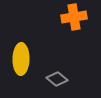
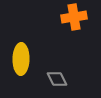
gray diamond: rotated 25 degrees clockwise
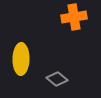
gray diamond: rotated 25 degrees counterclockwise
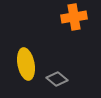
yellow ellipse: moved 5 px right, 5 px down; rotated 12 degrees counterclockwise
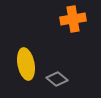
orange cross: moved 1 px left, 2 px down
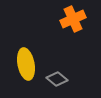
orange cross: rotated 15 degrees counterclockwise
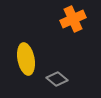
yellow ellipse: moved 5 px up
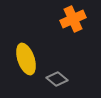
yellow ellipse: rotated 8 degrees counterclockwise
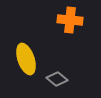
orange cross: moved 3 px left, 1 px down; rotated 30 degrees clockwise
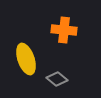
orange cross: moved 6 px left, 10 px down
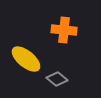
yellow ellipse: rotated 32 degrees counterclockwise
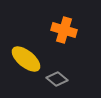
orange cross: rotated 10 degrees clockwise
